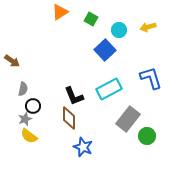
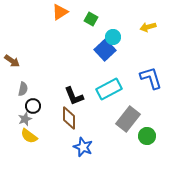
cyan circle: moved 6 px left, 7 px down
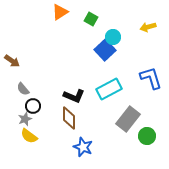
gray semicircle: rotated 128 degrees clockwise
black L-shape: rotated 45 degrees counterclockwise
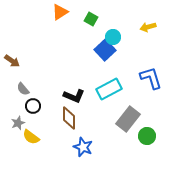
gray star: moved 7 px left, 4 px down
yellow semicircle: moved 2 px right, 1 px down
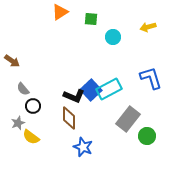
green square: rotated 24 degrees counterclockwise
blue square: moved 14 px left, 40 px down
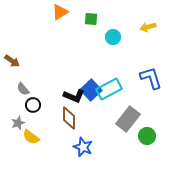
black circle: moved 1 px up
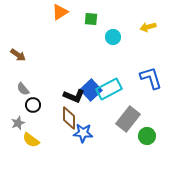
brown arrow: moved 6 px right, 6 px up
yellow semicircle: moved 3 px down
blue star: moved 14 px up; rotated 18 degrees counterclockwise
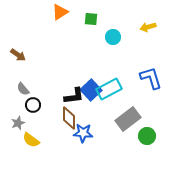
black L-shape: rotated 30 degrees counterclockwise
gray rectangle: rotated 15 degrees clockwise
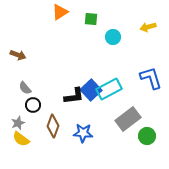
brown arrow: rotated 14 degrees counterclockwise
gray semicircle: moved 2 px right, 1 px up
brown diamond: moved 16 px left, 8 px down; rotated 20 degrees clockwise
yellow semicircle: moved 10 px left, 1 px up
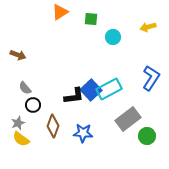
blue L-shape: rotated 50 degrees clockwise
